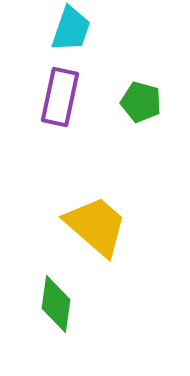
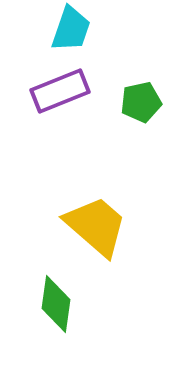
purple rectangle: moved 6 px up; rotated 56 degrees clockwise
green pentagon: rotated 27 degrees counterclockwise
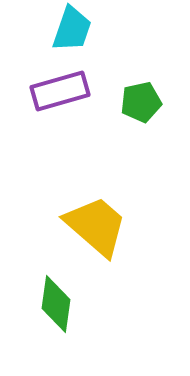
cyan trapezoid: moved 1 px right
purple rectangle: rotated 6 degrees clockwise
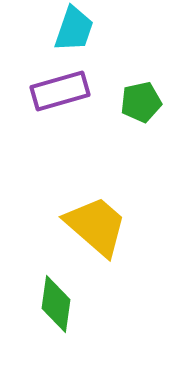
cyan trapezoid: moved 2 px right
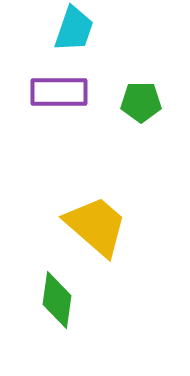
purple rectangle: moved 1 px left, 1 px down; rotated 16 degrees clockwise
green pentagon: rotated 12 degrees clockwise
green diamond: moved 1 px right, 4 px up
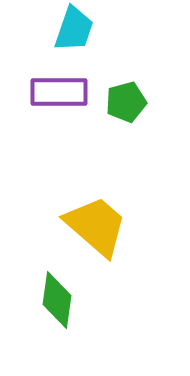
green pentagon: moved 15 px left; rotated 15 degrees counterclockwise
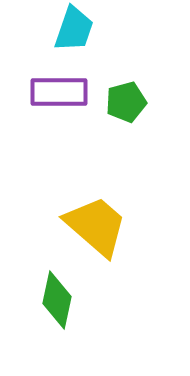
green diamond: rotated 4 degrees clockwise
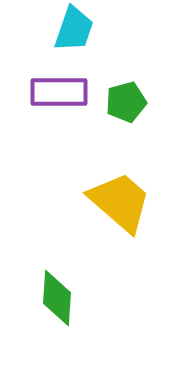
yellow trapezoid: moved 24 px right, 24 px up
green diamond: moved 2 px up; rotated 8 degrees counterclockwise
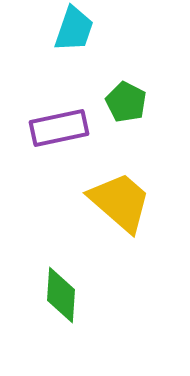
purple rectangle: moved 36 px down; rotated 12 degrees counterclockwise
green pentagon: rotated 30 degrees counterclockwise
green diamond: moved 4 px right, 3 px up
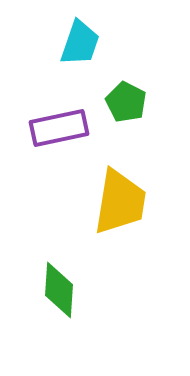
cyan trapezoid: moved 6 px right, 14 px down
yellow trapezoid: rotated 58 degrees clockwise
green diamond: moved 2 px left, 5 px up
